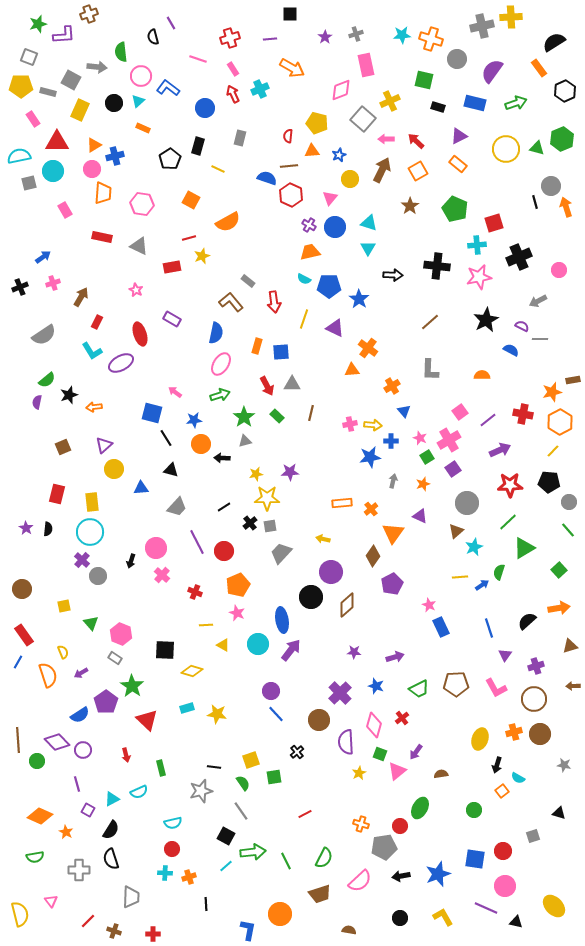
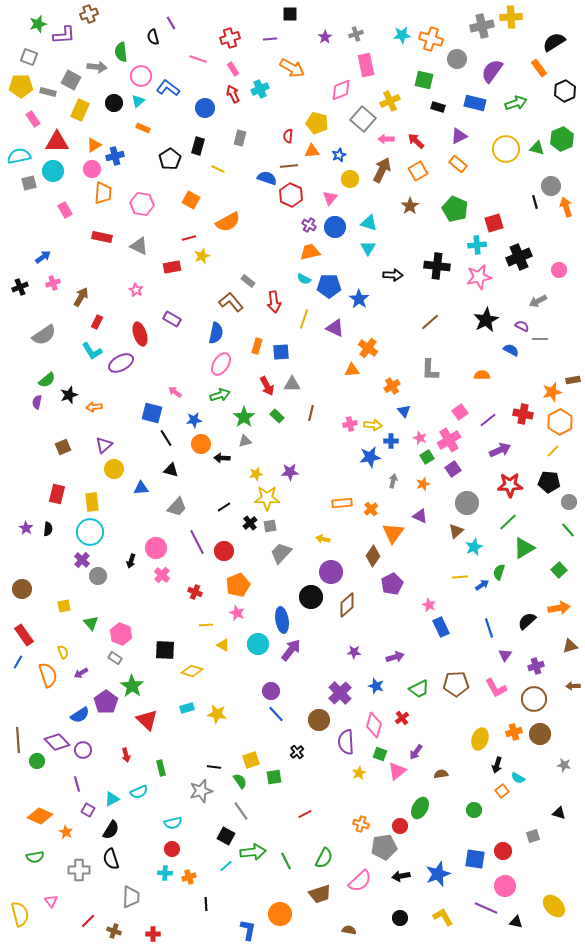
green semicircle at (243, 783): moved 3 px left, 2 px up
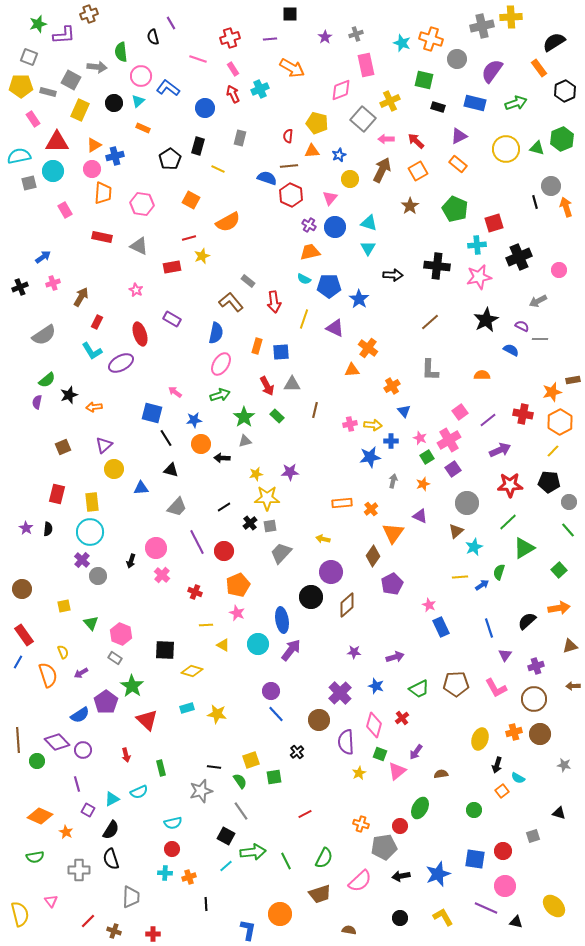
cyan star at (402, 35): moved 8 px down; rotated 24 degrees clockwise
brown line at (311, 413): moved 4 px right, 3 px up
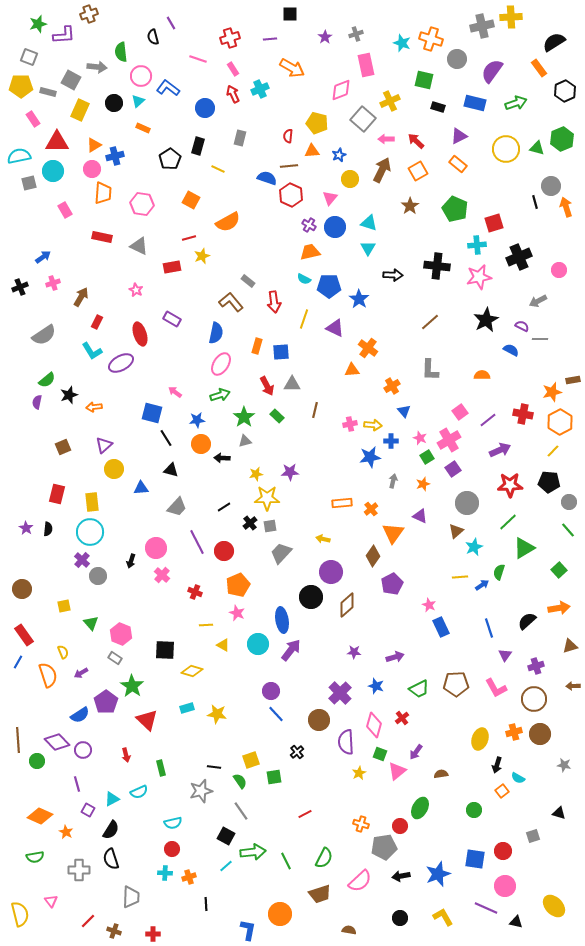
blue star at (194, 420): moved 3 px right
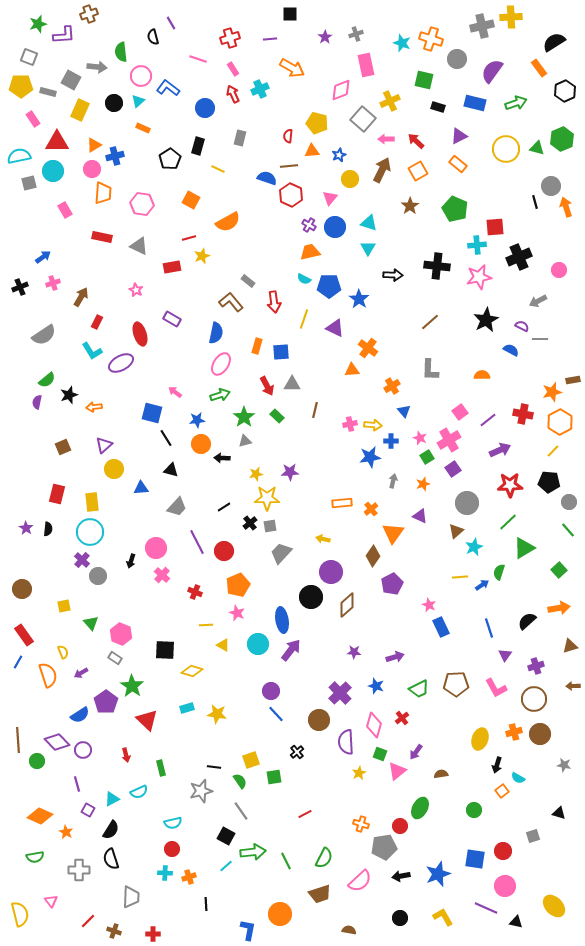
red square at (494, 223): moved 1 px right, 4 px down; rotated 12 degrees clockwise
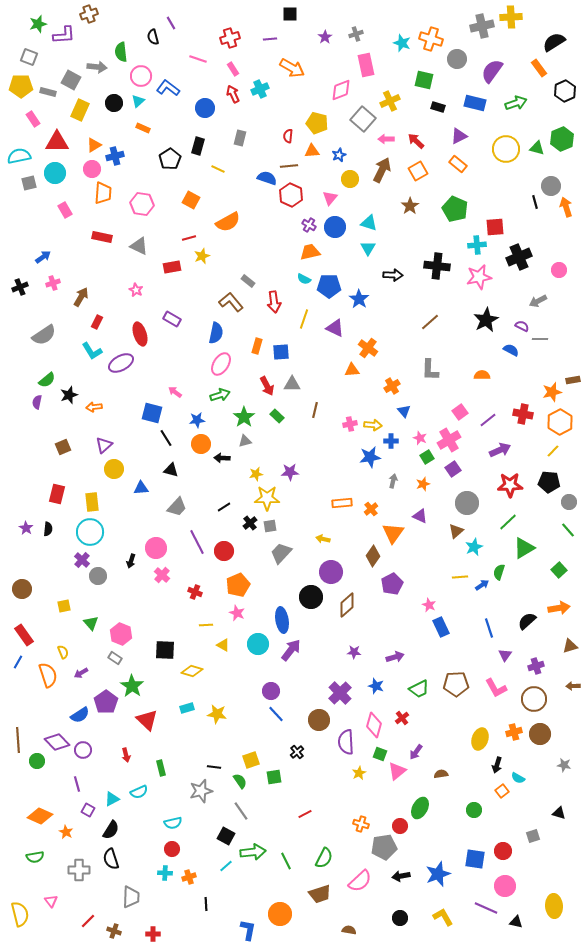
cyan circle at (53, 171): moved 2 px right, 2 px down
yellow ellipse at (554, 906): rotated 40 degrees clockwise
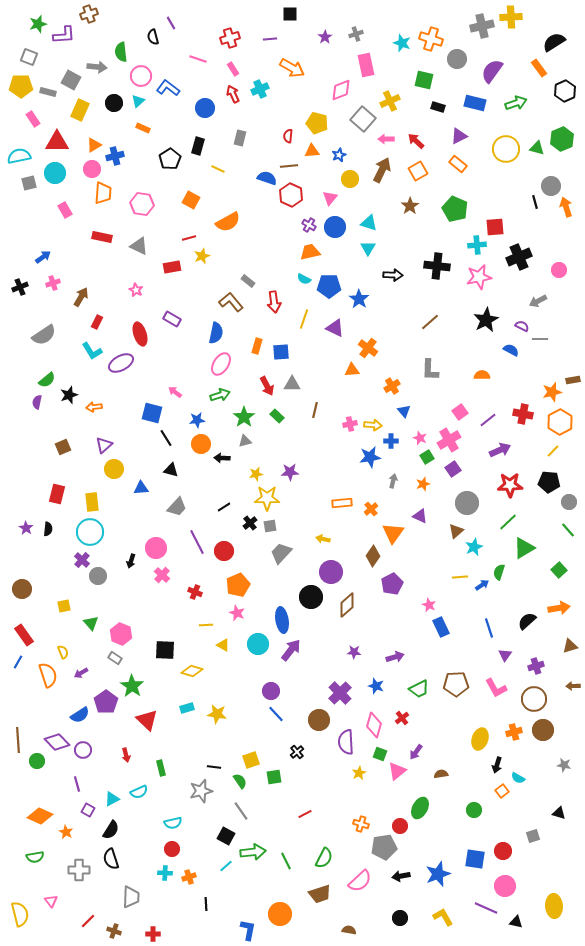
brown circle at (540, 734): moved 3 px right, 4 px up
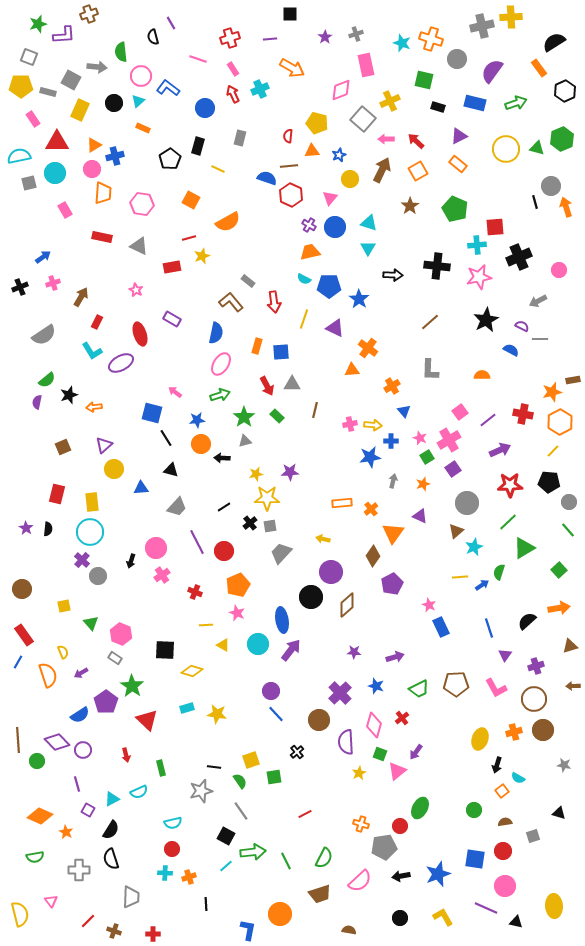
pink cross at (162, 575): rotated 14 degrees clockwise
brown semicircle at (441, 774): moved 64 px right, 48 px down
